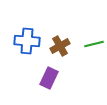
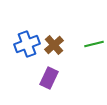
blue cross: moved 3 px down; rotated 25 degrees counterclockwise
brown cross: moved 6 px left, 1 px up; rotated 12 degrees counterclockwise
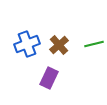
brown cross: moved 5 px right
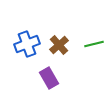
purple rectangle: rotated 55 degrees counterclockwise
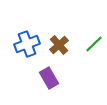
green line: rotated 30 degrees counterclockwise
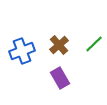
blue cross: moved 5 px left, 7 px down
purple rectangle: moved 11 px right
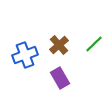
blue cross: moved 3 px right, 4 px down
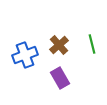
green line: moved 2 px left; rotated 60 degrees counterclockwise
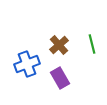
blue cross: moved 2 px right, 9 px down
